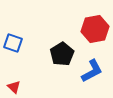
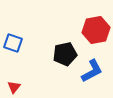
red hexagon: moved 1 px right, 1 px down
black pentagon: moved 3 px right; rotated 20 degrees clockwise
red triangle: rotated 24 degrees clockwise
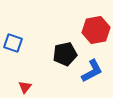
red triangle: moved 11 px right
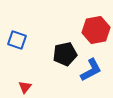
blue square: moved 4 px right, 3 px up
blue L-shape: moved 1 px left, 1 px up
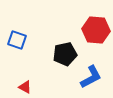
red hexagon: rotated 16 degrees clockwise
blue L-shape: moved 7 px down
red triangle: rotated 40 degrees counterclockwise
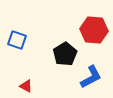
red hexagon: moved 2 px left
black pentagon: rotated 20 degrees counterclockwise
red triangle: moved 1 px right, 1 px up
